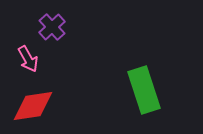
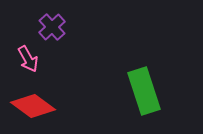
green rectangle: moved 1 px down
red diamond: rotated 45 degrees clockwise
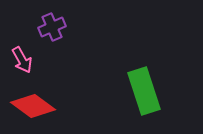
purple cross: rotated 20 degrees clockwise
pink arrow: moved 6 px left, 1 px down
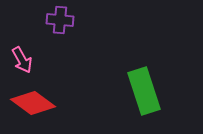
purple cross: moved 8 px right, 7 px up; rotated 28 degrees clockwise
red diamond: moved 3 px up
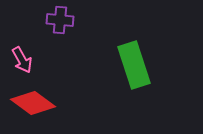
green rectangle: moved 10 px left, 26 px up
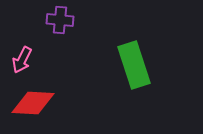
pink arrow: rotated 56 degrees clockwise
red diamond: rotated 33 degrees counterclockwise
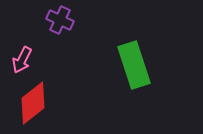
purple cross: rotated 20 degrees clockwise
red diamond: rotated 42 degrees counterclockwise
